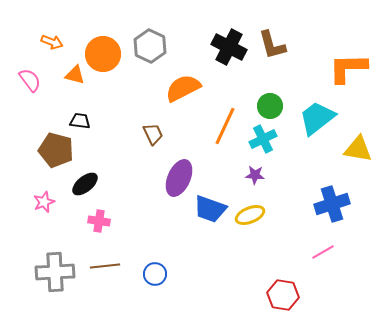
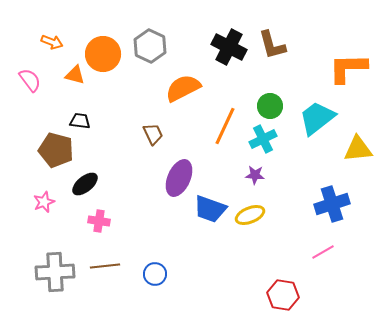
yellow triangle: rotated 16 degrees counterclockwise
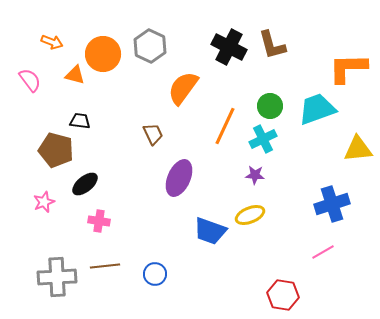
orange semicircle: rotated 27 degrees counterclockwise
cyan trapezoid: moved 9 px up; rotated 18 degrees clockwise
blue trapezoid: moved 22 px down
gray cross: moved 2 px right, 5 px down
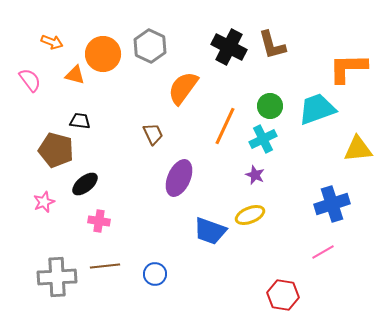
purple star: rotated 18 degrees clockwise
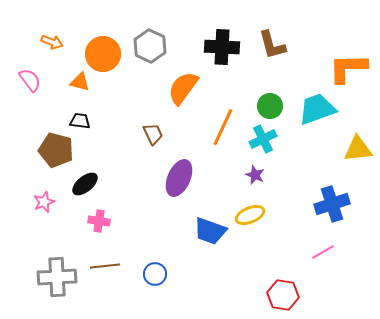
black cross: moved 7 px left; rotated 24 degrees counterclockwise
orange triangle: moved 5 px right, 7 px down
orange line: moved 2 px left, 1 px down
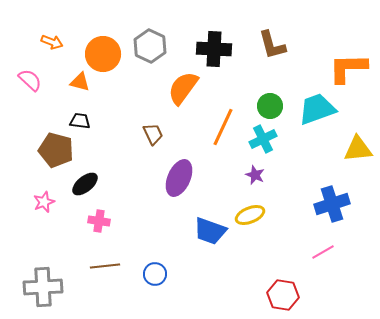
black cross: moved 8 px left, 2 px down
pink semicircle: rotated 10 degrees counterclockwise
gray cross: moved 14 px left, 10 px down
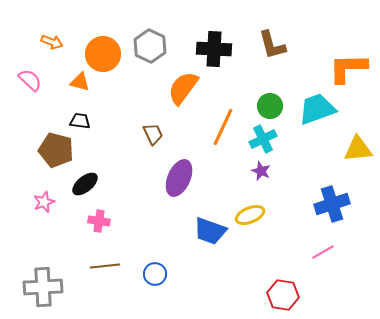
purple star: moved 6 px right, 4 px up
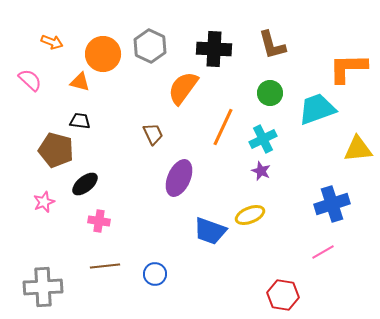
green circle: moved 13 px up
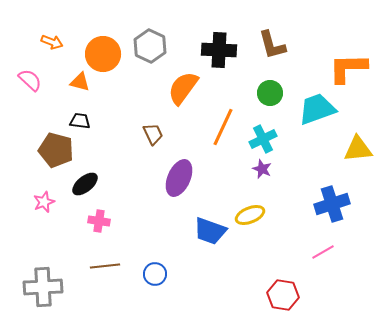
black cross: moved 5 px right, 1 px down
purple star: moved 1 px right, 2 px up
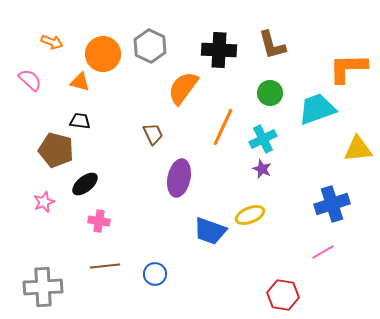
purple ellipse: rotated 12 degrees counterclockwise
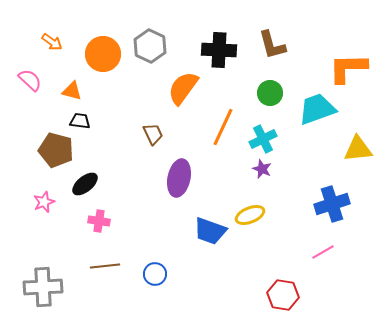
orange arrow: rotated 15 degrees clockwise
orange triangle: moved 8 px left, 9 px down
